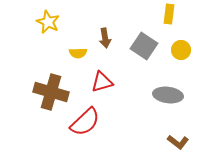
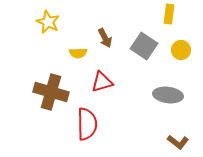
brown arrow: rotated 18 degrees counterclockwise
red semicircle: moved 2 px right, 2 px down; rotated 48 degrees counterclockwise
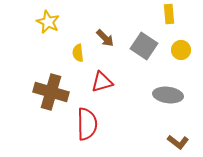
yellow rectangle: rotated 12 degrees counterclockwise
brown arrow: rotated 18 degrees counterclockwise
yellow semicircle: rotated 84 degrees clockwise
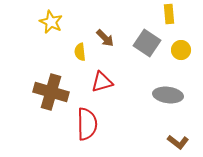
yellow star: moved 3 px right
gray square: moved 3 px right, 3 px up
yellow semicircle: moved 2 px right, 1 px up
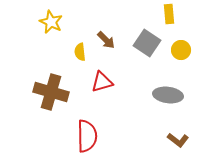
brown arrow: moved 1 px right, 2 px down
red semicircle: moved 12 px down
brown L-shape: moved 2 px up
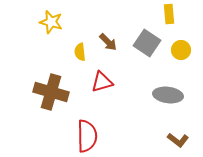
yellow star: rotated 10 degrees counterclockwise
brown arrow: moved 2 px right, 2 px down
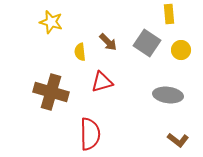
red semicircle: moved 3 px right, 2 px up
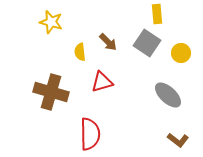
yellow rectangle: moved 12 px left
yellow circle: moved 3 px down
gray ellipse: rotated 36 degrees clockwise
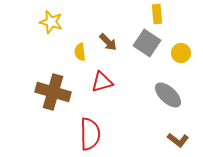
brown cross: moved 2 px right
